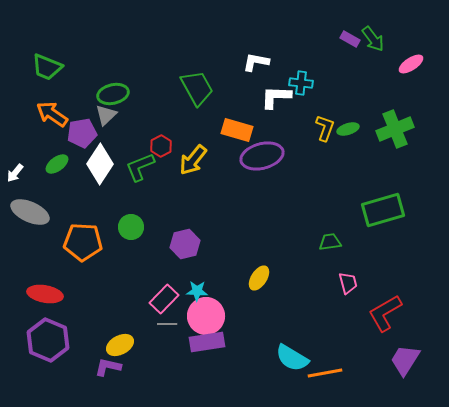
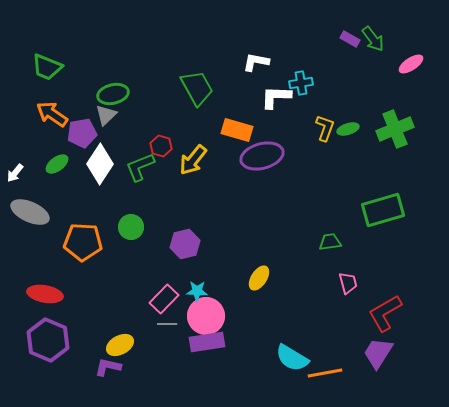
cyan cross at (301, 83): rotated 15 degrees counterclockwise
red hexagon at (161, 146): rotated 15 degrees counterclockwise
purple trapezoid at (405, 360): moved 27 px left, 7 px up
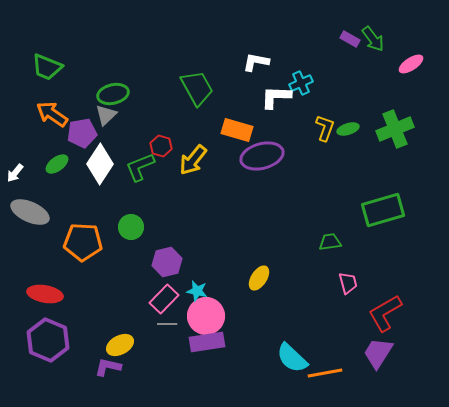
cyan cross at (301, 83): rotated 15 degrees counterclockwise
purple hexagon at (185, 244): moved 18 px left, 18 px down
cyan star at (197, 291): rotated 10 degrees clockwise
cyan semicircle at (292, 358): rotated 12 degrees clockwise
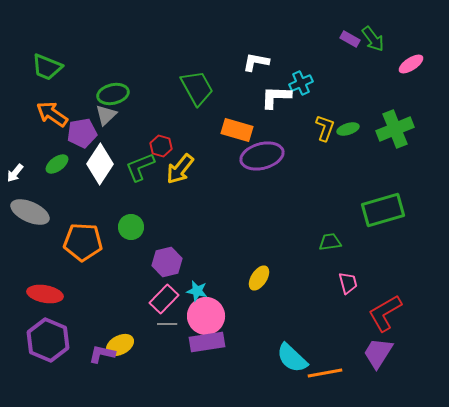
yellow arrow at (193, 160): moved 13 px left, 9 px down
purple L-shape at (108, 367): moved 6 px left, 13 px up
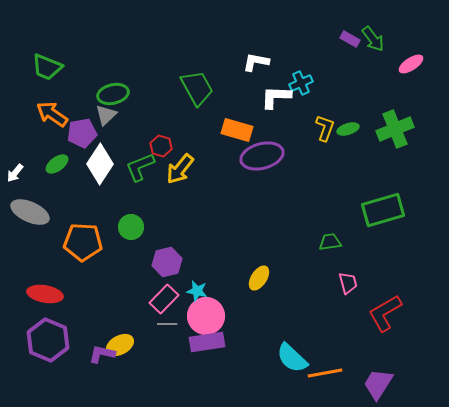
purple trapezoid at (378, 353): moved 31 px down
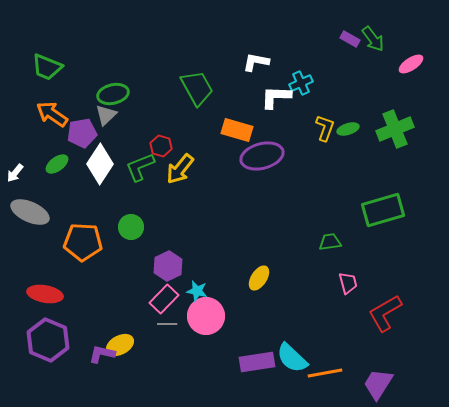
purple hexagon at (167, 262): moved 1 px right, 4 px down; rotated 12 degrees counterclockwise
purple rectangle at (207, 342): moved 50 px right, 20 px down
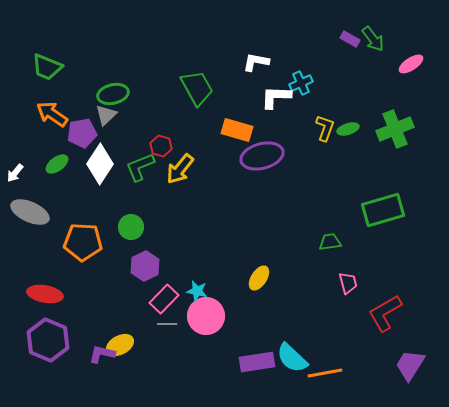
purple hexagon at (168, 266): moved 23 px left
purple trapezoid at (378, 384): moved 32 px right, 19 px up
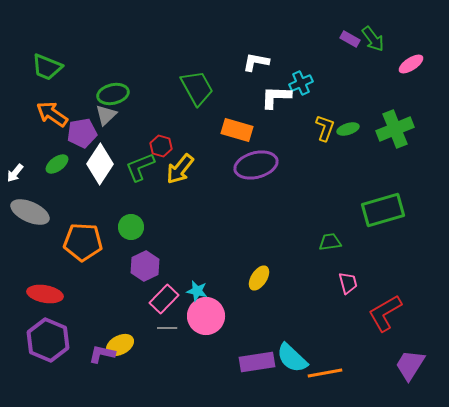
purple ellipse at (262, 156): moved 6 px left, 9 px down
gray line at (167, 324): moved 4 px down
